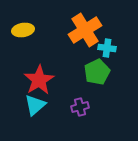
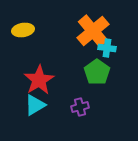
orange cross: moved 8 px right, 1 px down; rotated 8 degrees counterclockwise
green pentagon: rotated 10 degrees counterclockwise
cyan triangle: rotated 10 degrees clockwise
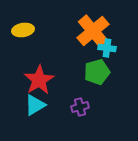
green pentagon: rotated 20 degrees clockwise
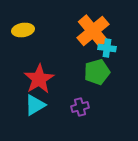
red star: moved 1 px up
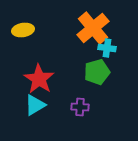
orange cross: moved 3 px up
red star: rotated 8 degrees counterclockwise
purple cross: rotated 18 degrees clockwise
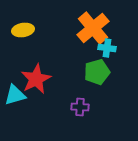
red star: moved 3 px left; rotated 12 degrees clockwise
cyan triangle: moved 20 px left, 10 px up; rotated 15 degrees clockwise
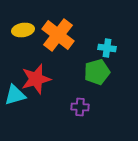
orange cross: moved 35 px left, 7 px down; rotated 12 degrees counterclockwise
red star: rotated 12 degrees clockwise
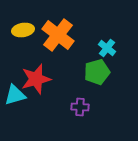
cyan cross: rotated 30 degrees clockwise
